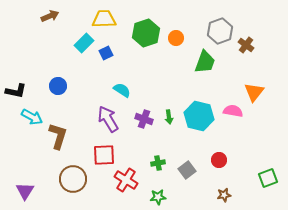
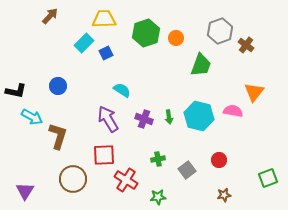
brown arrow: rotated 24 degrees counterclockwise
green trapezoid: moved 4 px left, 3 px down
green cross: moved 4 px up
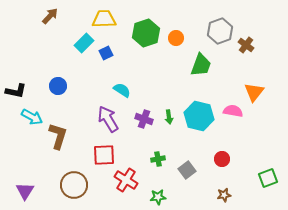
red circle: moved 3 px right, 1 px up
brown circle: moved 1 px right, 6 px down
